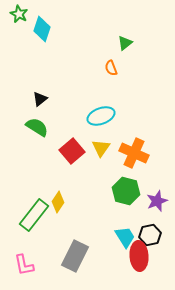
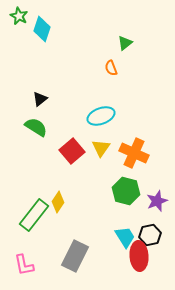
green star: moved 2 px down
green semicircle: moved 1 px left
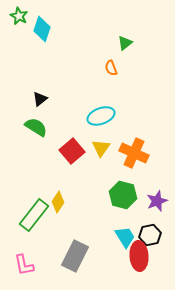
green hexagon: moved 3 px left, 4 px down
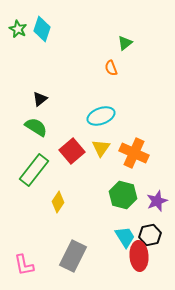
green star: moved 1 px left, 13 px down
green rectangle: moved 45 px up
gray rectangle: moved 2 px left
